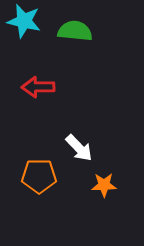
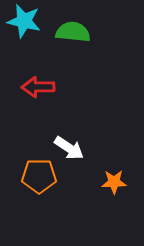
green semicircle: moved 2 px left, 1 px down
white arrow: moved 10 px left; rotated 12 degrees counterclockwise
orange star: moved 10 px right, 3 px up
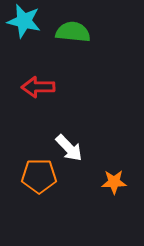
white arrow: rotated 12 degrees clockwise
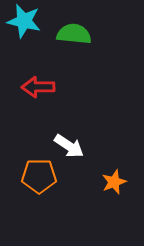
green semicircle: moved 1 px right, 2 px down
white arrow: moved 2 px up; rotated 12 degrees counterclockwise
orange star: rotated 20 degrees counterclockwise
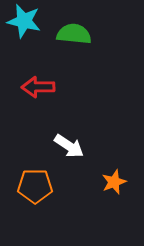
orange pentagon: moved 4 px left, 10 px down
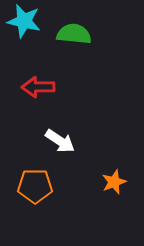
white arrow: moved 9 px left, 5 px up
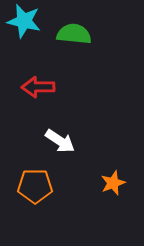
orange star: moved 1 px left, 1 px down
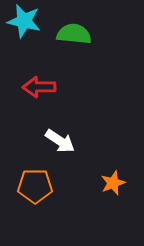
red arrow: moved 1 px right
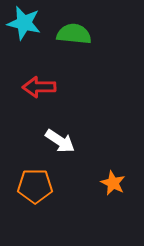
cyan star: moved 2 px down
orange star: rotated 25 degrees counterclockwise
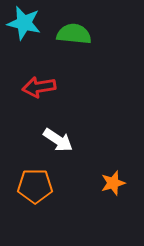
red arrow: rotated 8 degrees counterclockwise
white arrow: moved 2 px left, 1 px up
orange star: rotated 30 degrees clockwise
